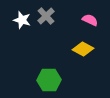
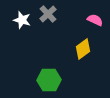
gray cross: moved 2 px right, 2 px up
pink semicircle: moved 5 px right
yellow diamond: rotated 65 degrees counterclockwise
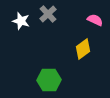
white star: moved 1 px left, 1 px down
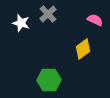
white star: moved 2 px down
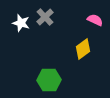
gray cross: moved 3 px left, 3 px down
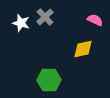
yellow diamond: rotated 25 degrees clockwise
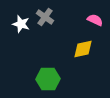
gray cross: rotated 12 degrees counterclockwise
white star: moved 1 px down
green hexagon: moved 1 px left, 1 px up
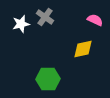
white star: rotated 30 degrees counterclockwise
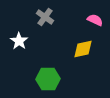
white star: moved 2 px left, 17 px down; rotated 24 degrees counterclockwise
